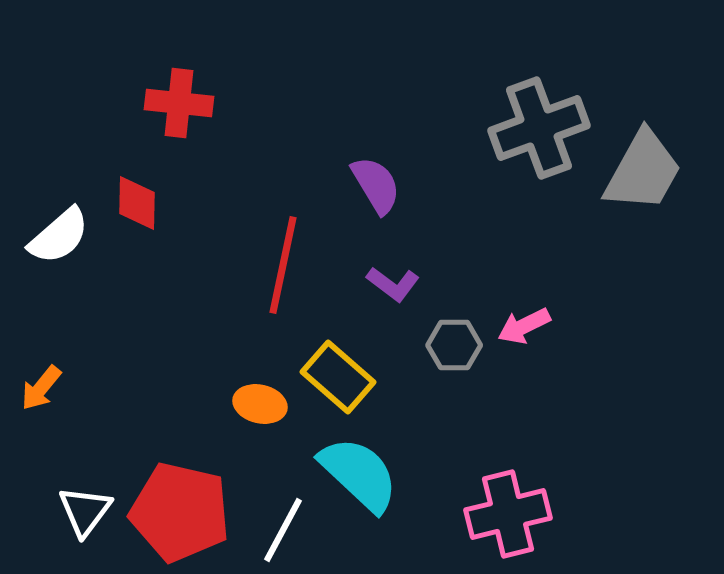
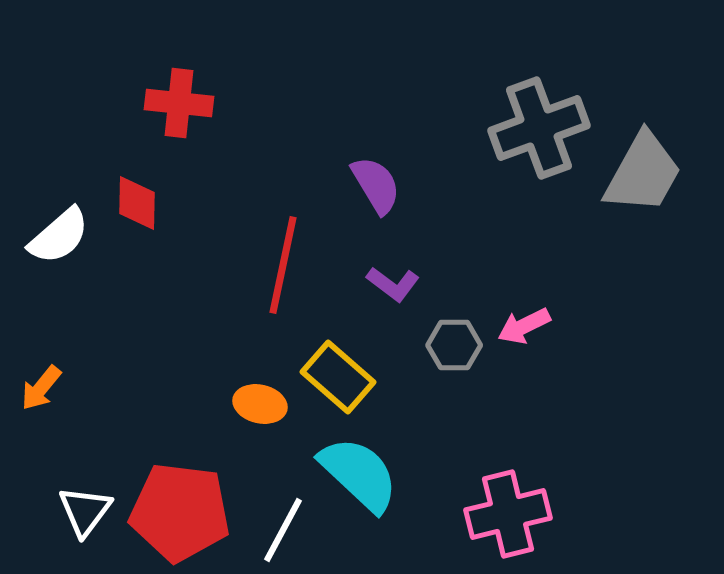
gray trapezoid: moved 2 px down
red pentagon: rotated 6 degrees counterclockwise
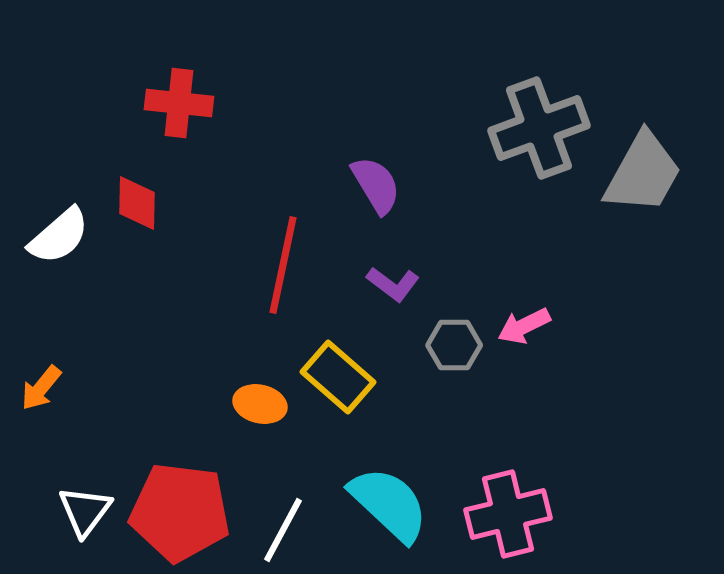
cyan semicircle: moved 30 px right, 30 px down
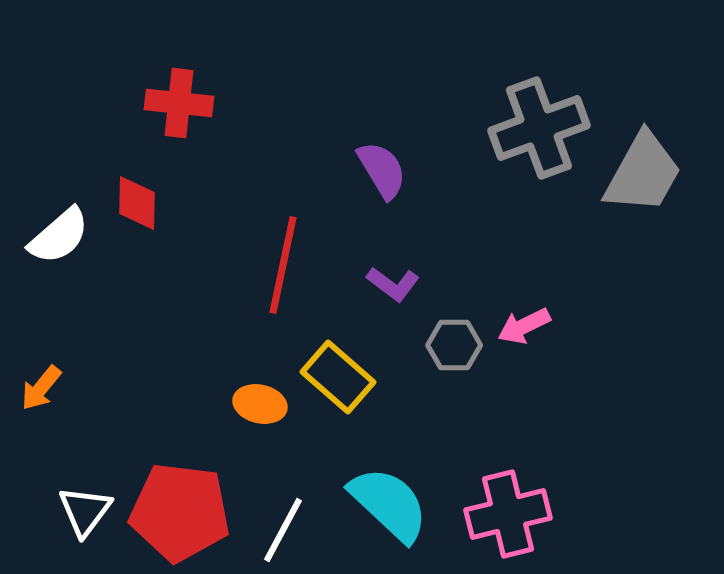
purple semicircle: moved 6 px right, 15 px up
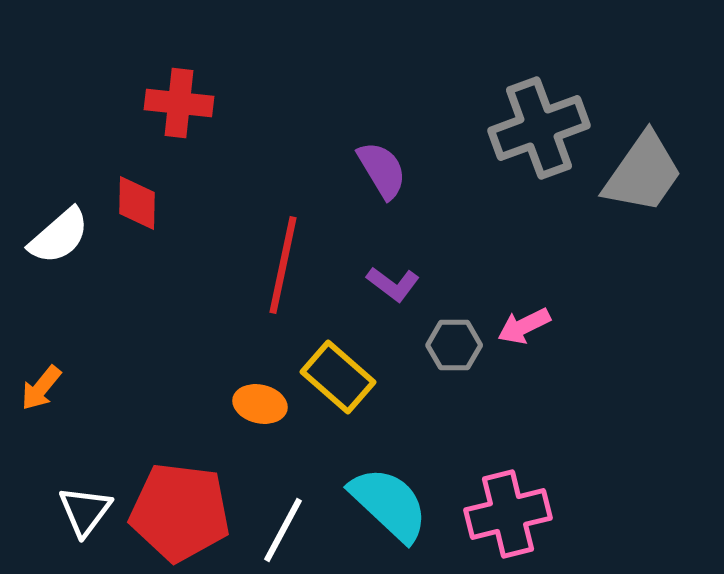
gray trapezoid: rotated 6 degrees clockwise
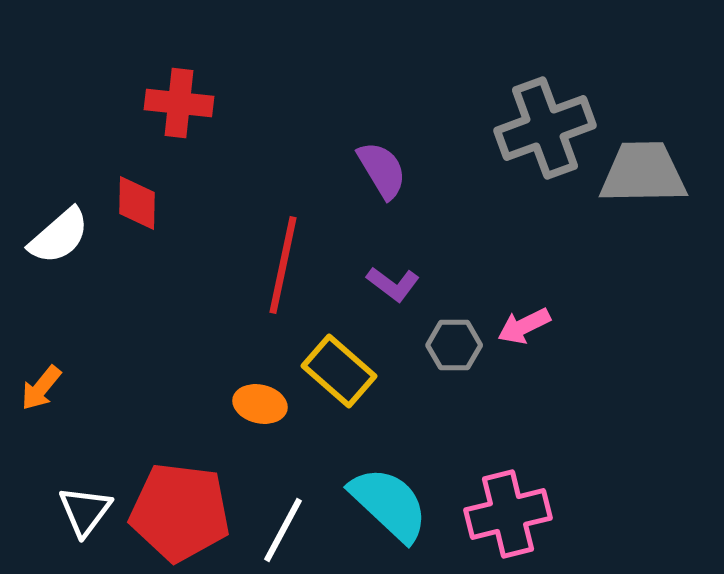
gray cross: moved 6 px right
gray trapezoid: rotated 126 degrees counterclockwise
yellow rectangle: moved 1 px right, 6 px up
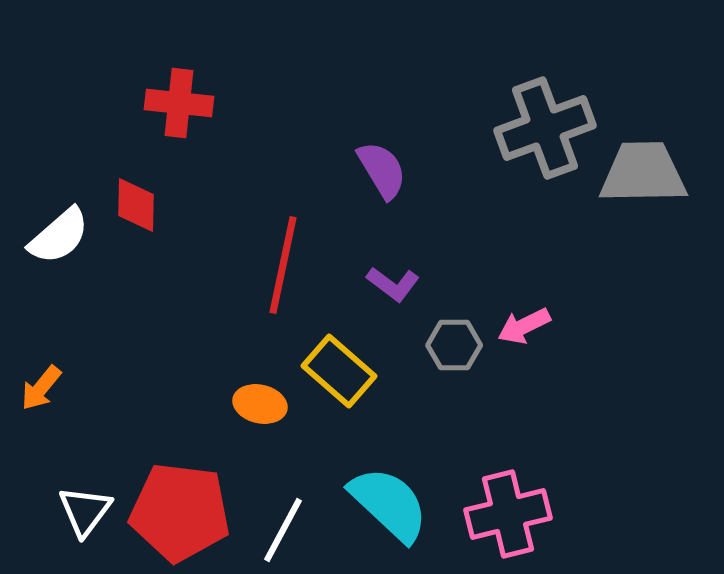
red diamond: moved 1 px left, 2 px down
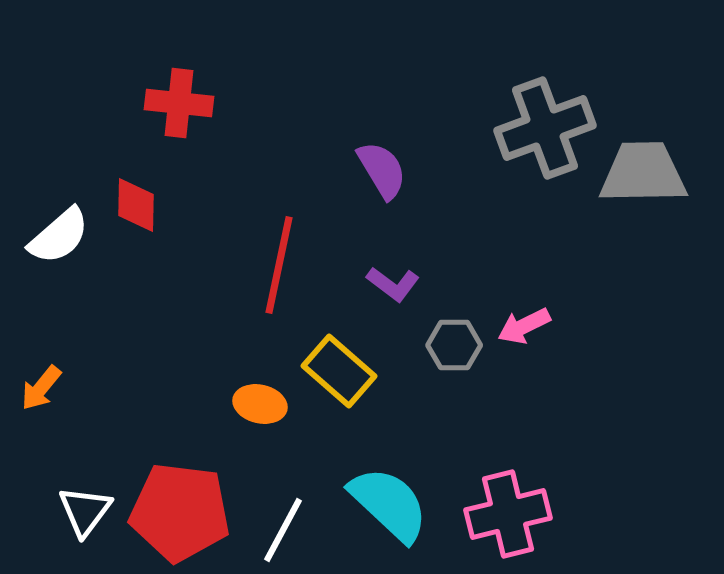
red line: moved 4 px left
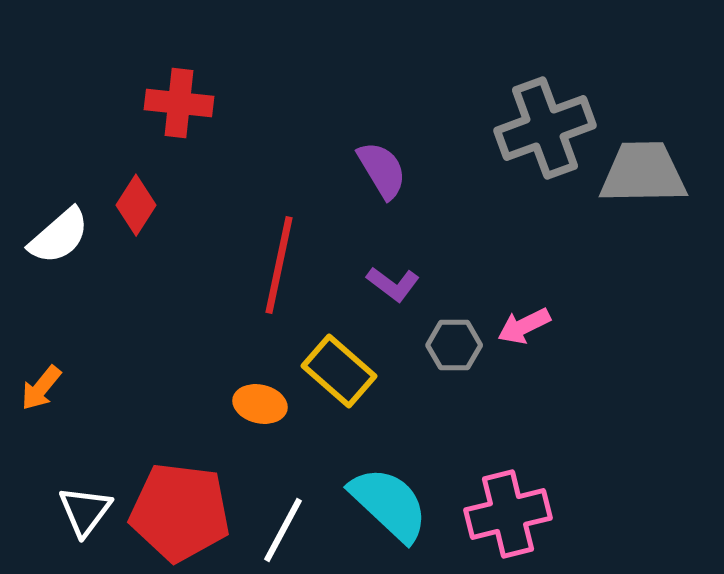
red diamond: rotated 32 degrees clockwise
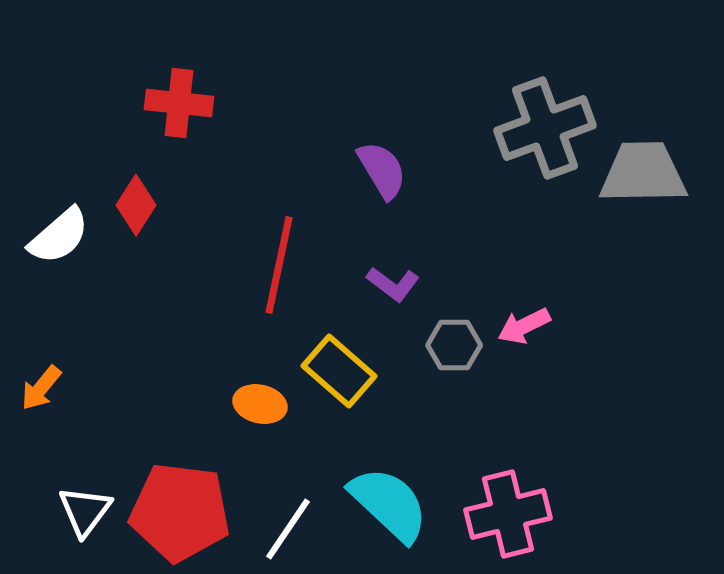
white line: moved 5 px right, 1 px up; rotated 6 degrees clockwise
